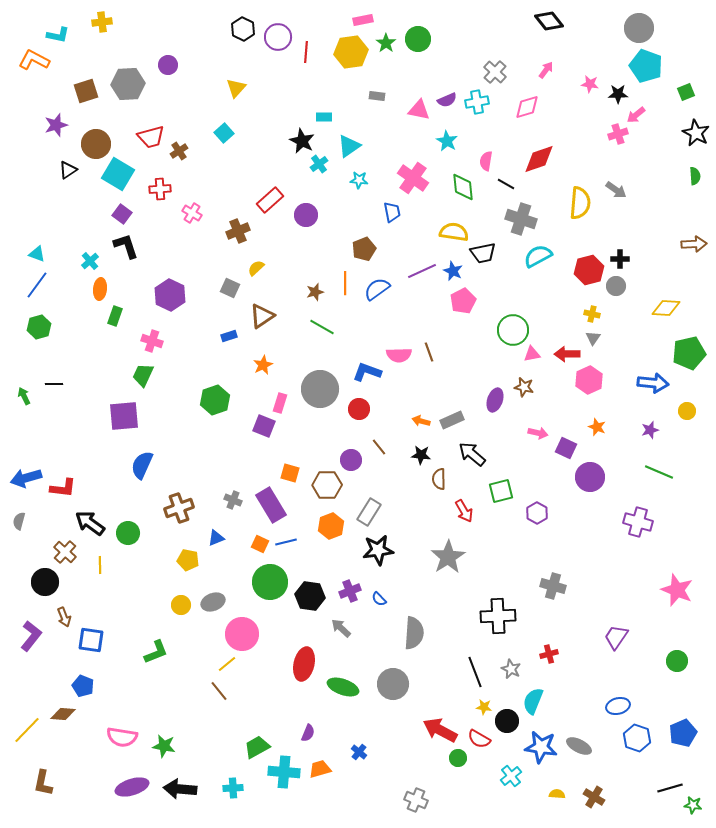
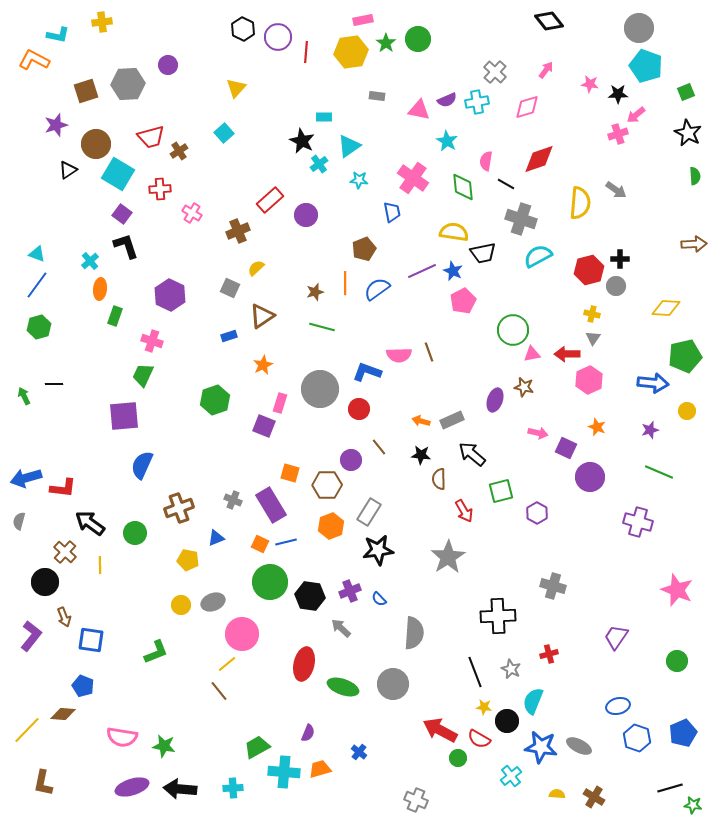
black star at (696, 133): moved 8 px left
green line at (322, 327): rotated 15 degrees counterclockwise
green pentagon at (689, 353): moved 4 px left, 3 px down
green circle at (128, 533): moved 7 px right
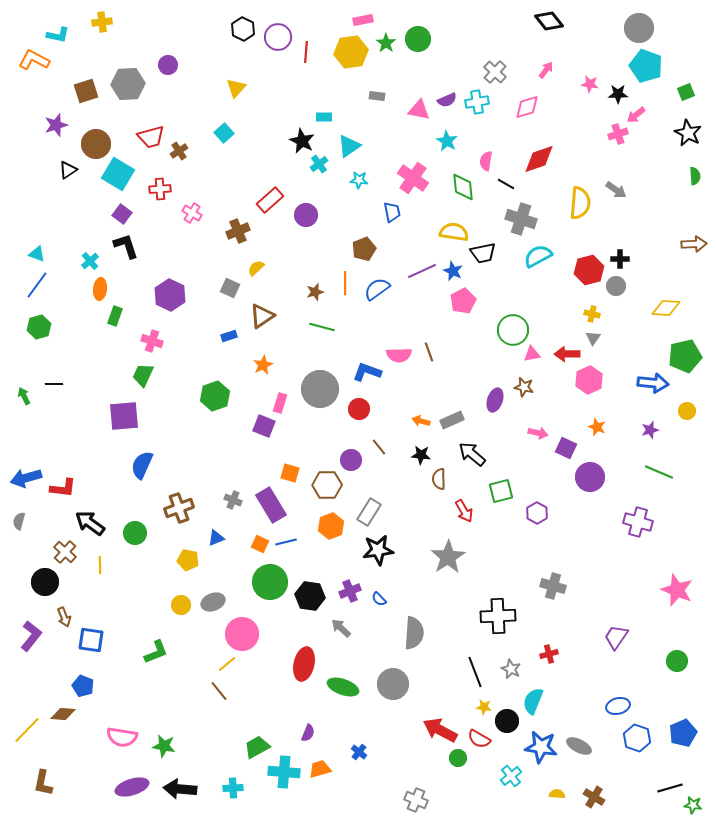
green hexagon at (215, 400): moved 4 px up
